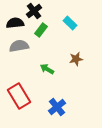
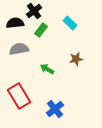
gray semicircle: moved 3 px down
blue cross: moved 2 px left, 2 px down
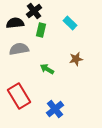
green rectangle: rotated 24 degrees counterclockwise
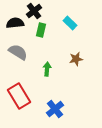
gray semicircle: moved 1 px left, 3 px down; rotated 42 degrees clockwise
green arrow: rotated 64 degrees clockwise
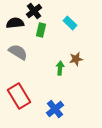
green arrow: moved 13 px right, 1 px up
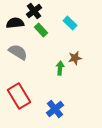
green rectangle: rotated 56 degrees counterclockwise
brown star: moved 1 px left, 1 px up
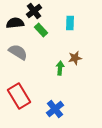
cyan rectangle: rotated 48 degrees clockwise
